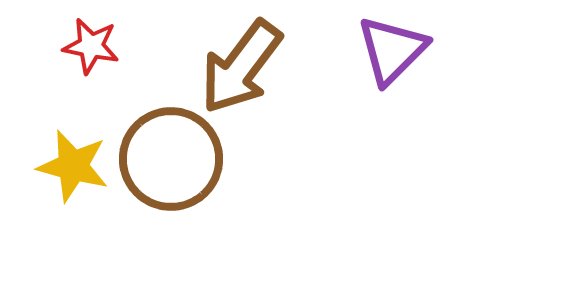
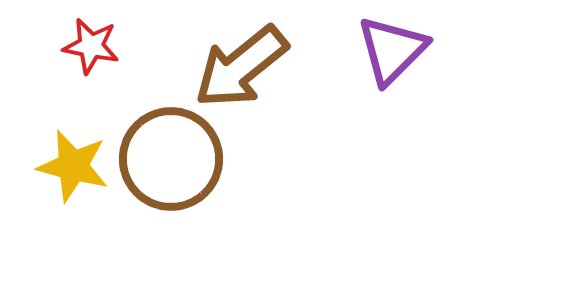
brown arrow: rotated 14 degrees clockwise
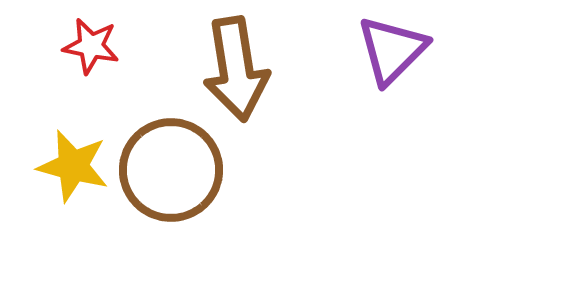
brown arrow: moved 5 px left, 2 px down; rotated 60 degrees counterclockwise
brown circle: moved 11 px down
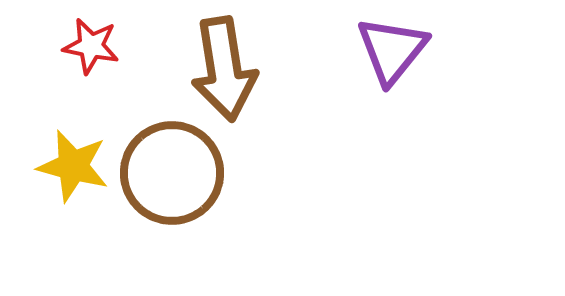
purple triangle: rotated 6 degrees counterclockwise
brown arrow: moved 12 px left
brown circle: moved 1 px right, 3 px down
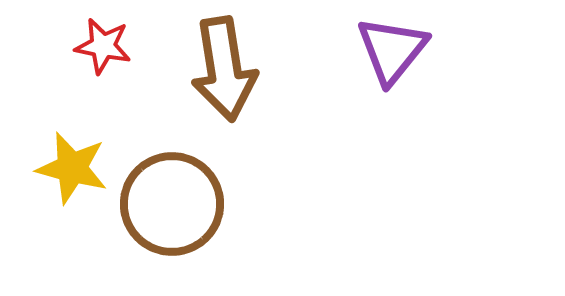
red star: moved 12 px right
yellow star: moved 1 px left, 2 px down
brown circle: moved 31 px down
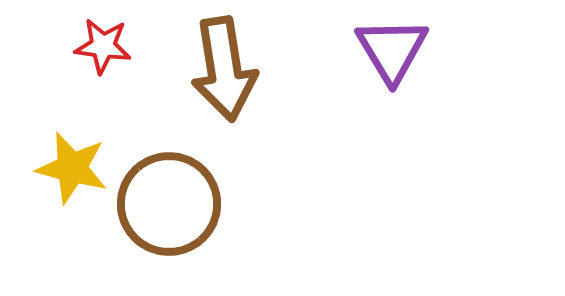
red star: rotated 4 degrees counterclockwise
purple triangle: rotated 10 degrees counterclockwise
brown circle: moved 3 px left
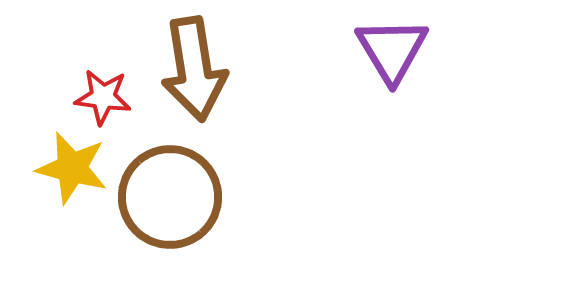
red star: moved 51 px down
brown arrow: moved 30 px left
brown circle: moved 1 px right, 7 px up
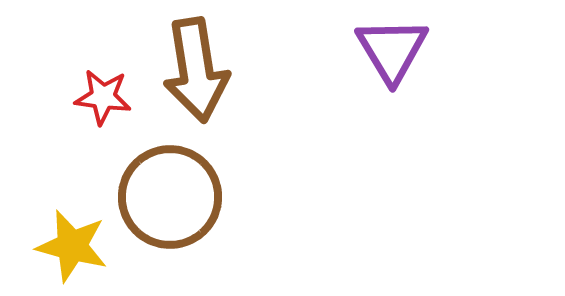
brown arrow: moved 2 px right, 1 px down
yellow star: moved 78 px down
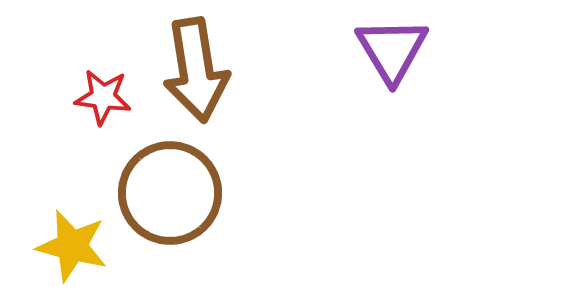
brown circle: moved 4 px up
